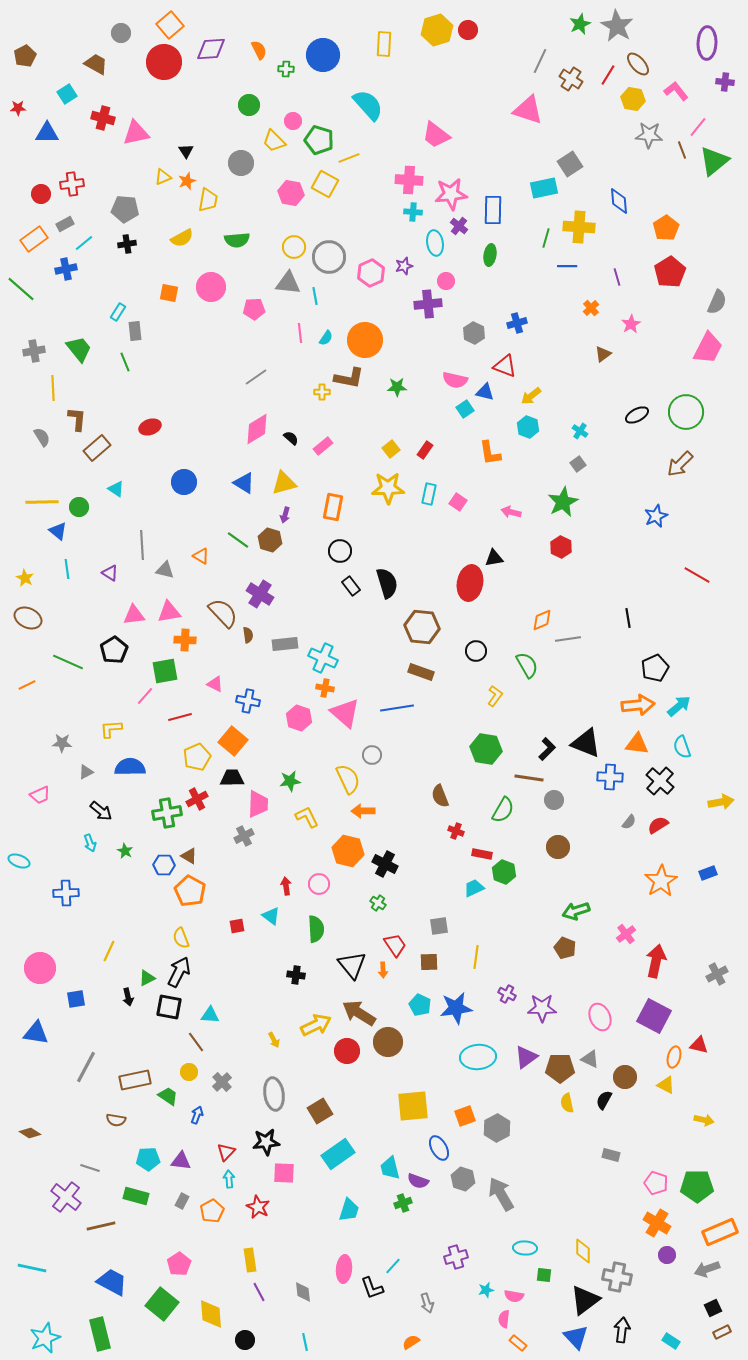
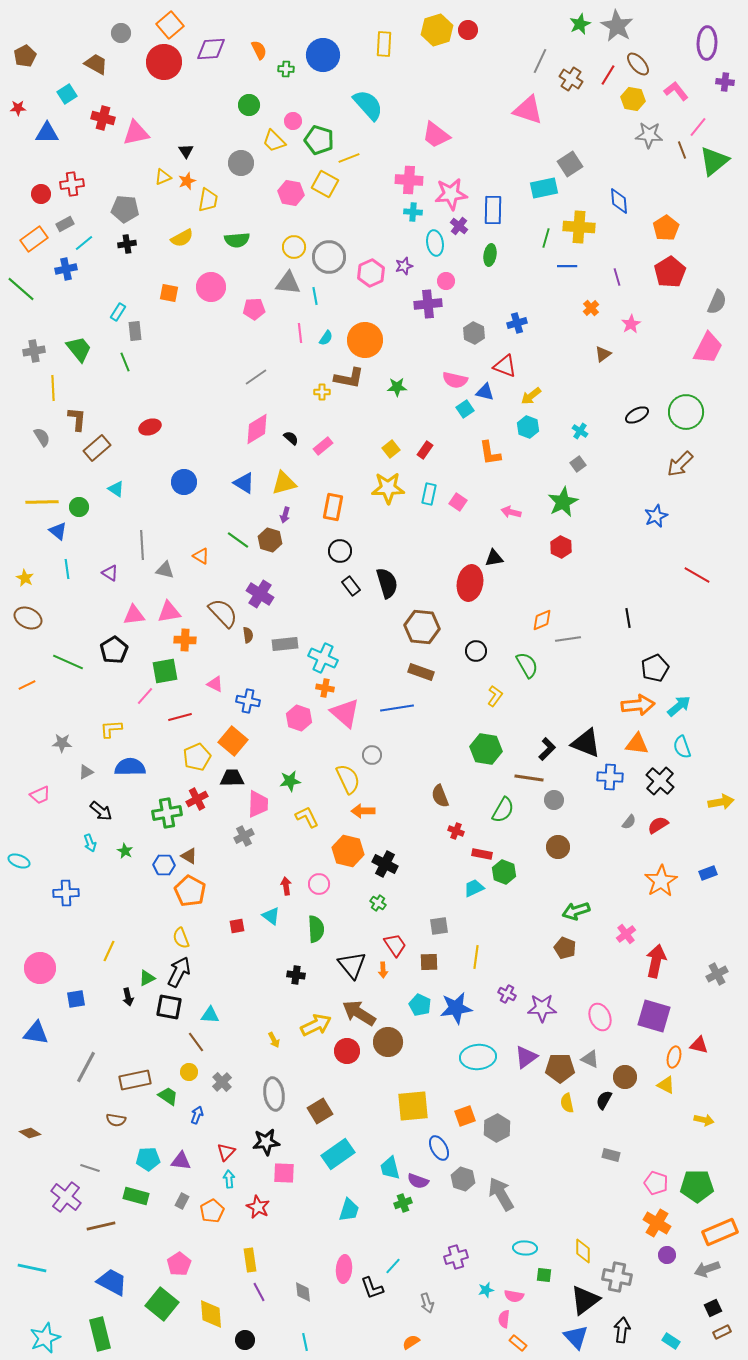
purple square at (654, 1016): rotated 12 degrees counterclockwise
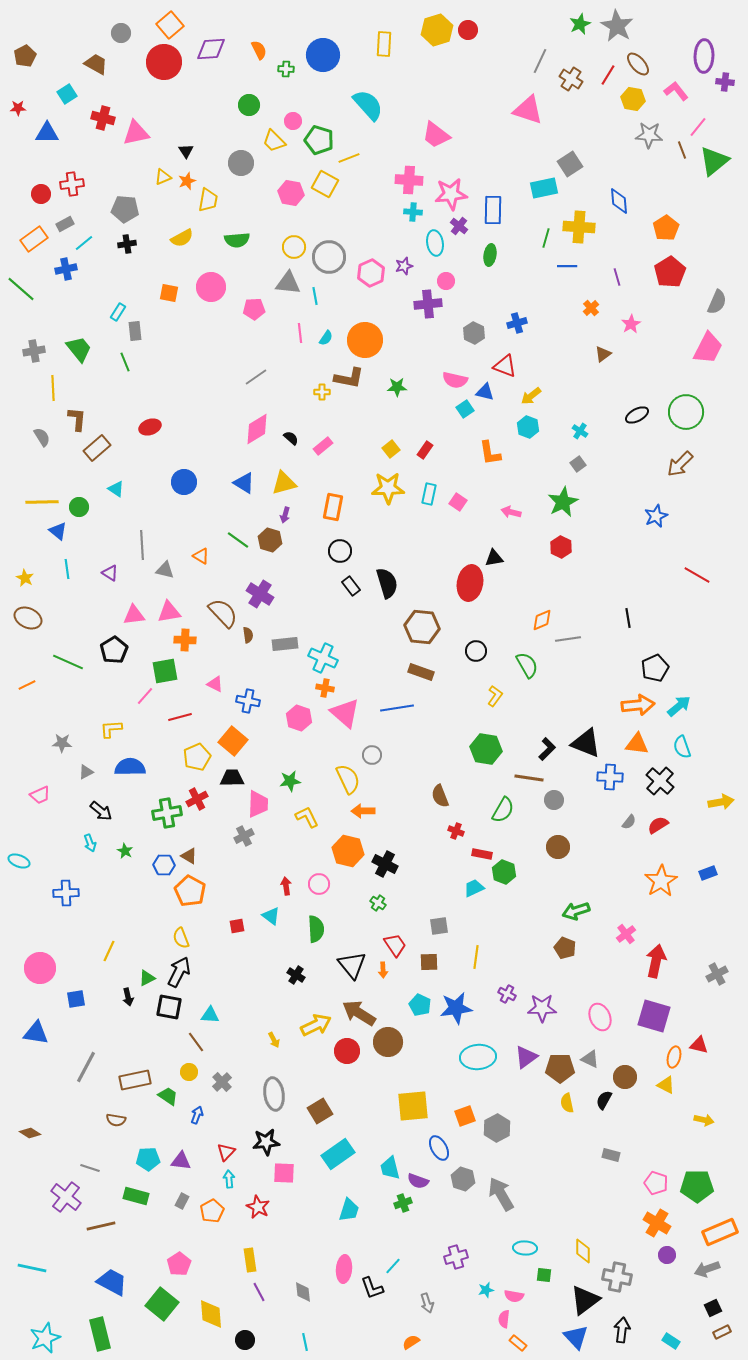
purple ellipse at (707, 43): moved 3 px left, 13 px down
black cross at (296, 975): rotated 24 degrees clockwise
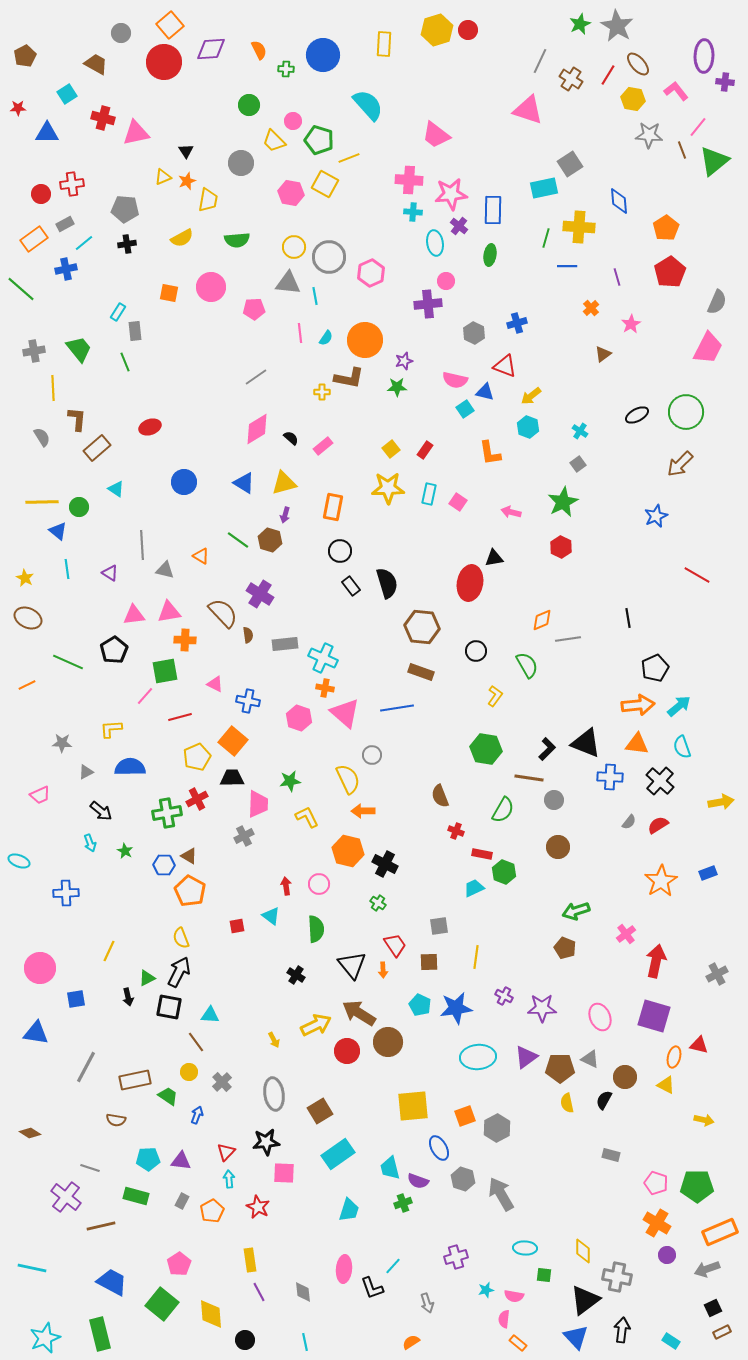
purple star at (404, 266): moved 95 px down
purple cross at (507, 994): moved 3 px left, 2 px down
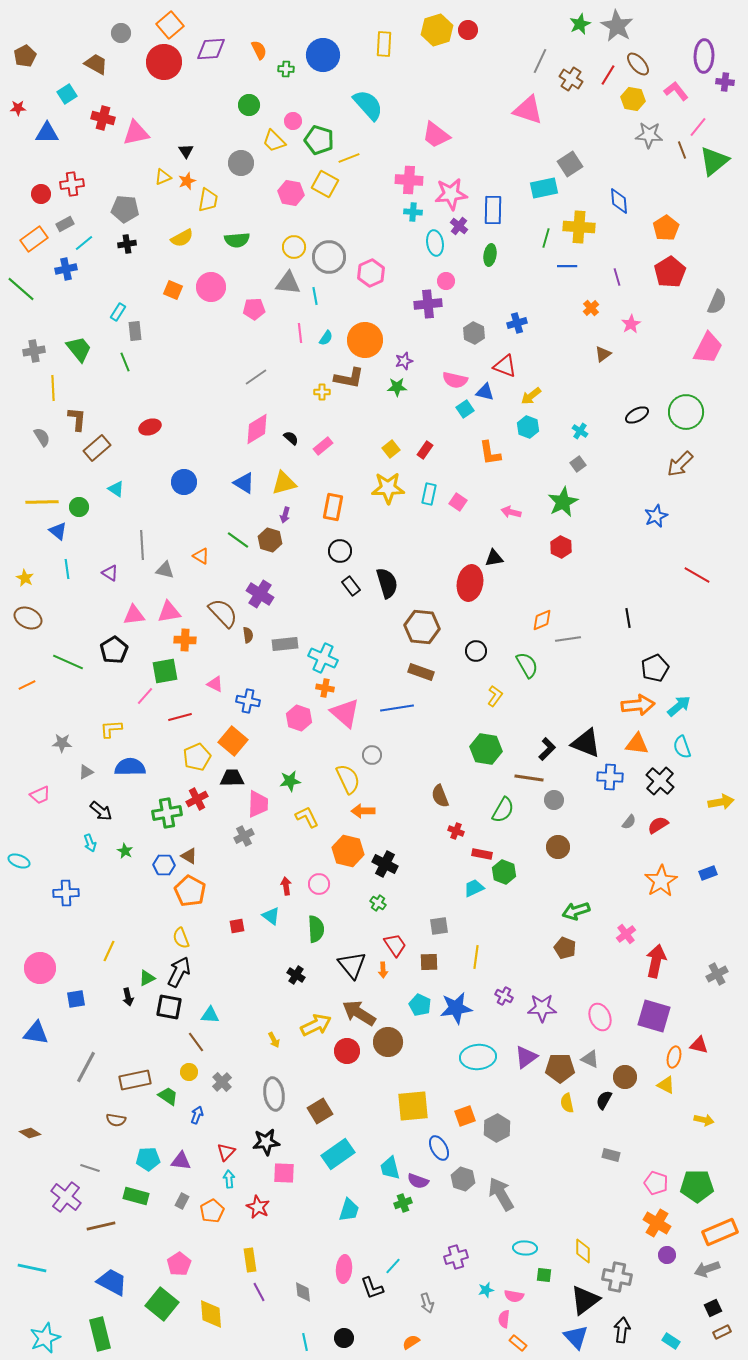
orange square at (169, 293): moved 4 px right, 3 px up; rotated 12 degrees clockwise
black circle at (245, 1340): moved 99 px right, 2 px up
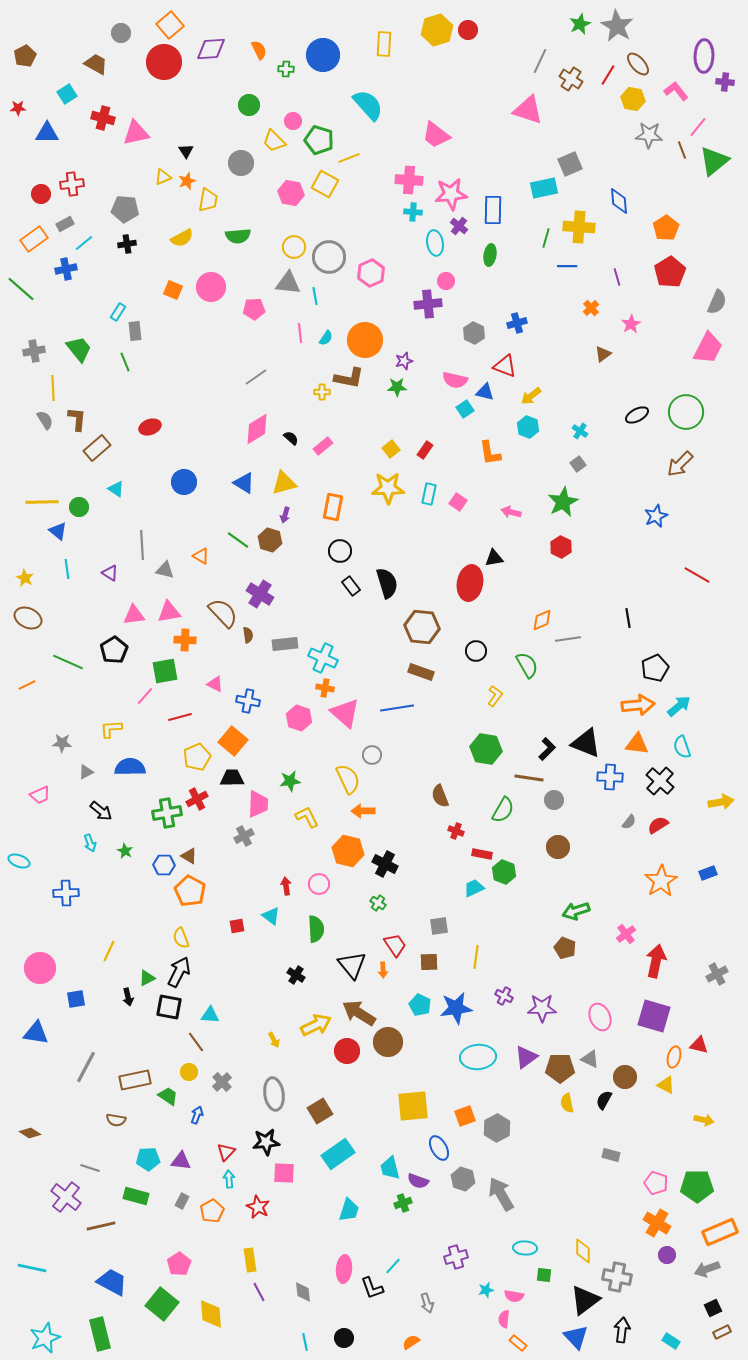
gray square at (570, 164): rotated 10 degrees clockwise
green semicircle at (237, 240): moved 1 px right, 4 px up
gray semicircle at (42, 437): moved 3 px right, 17 px up
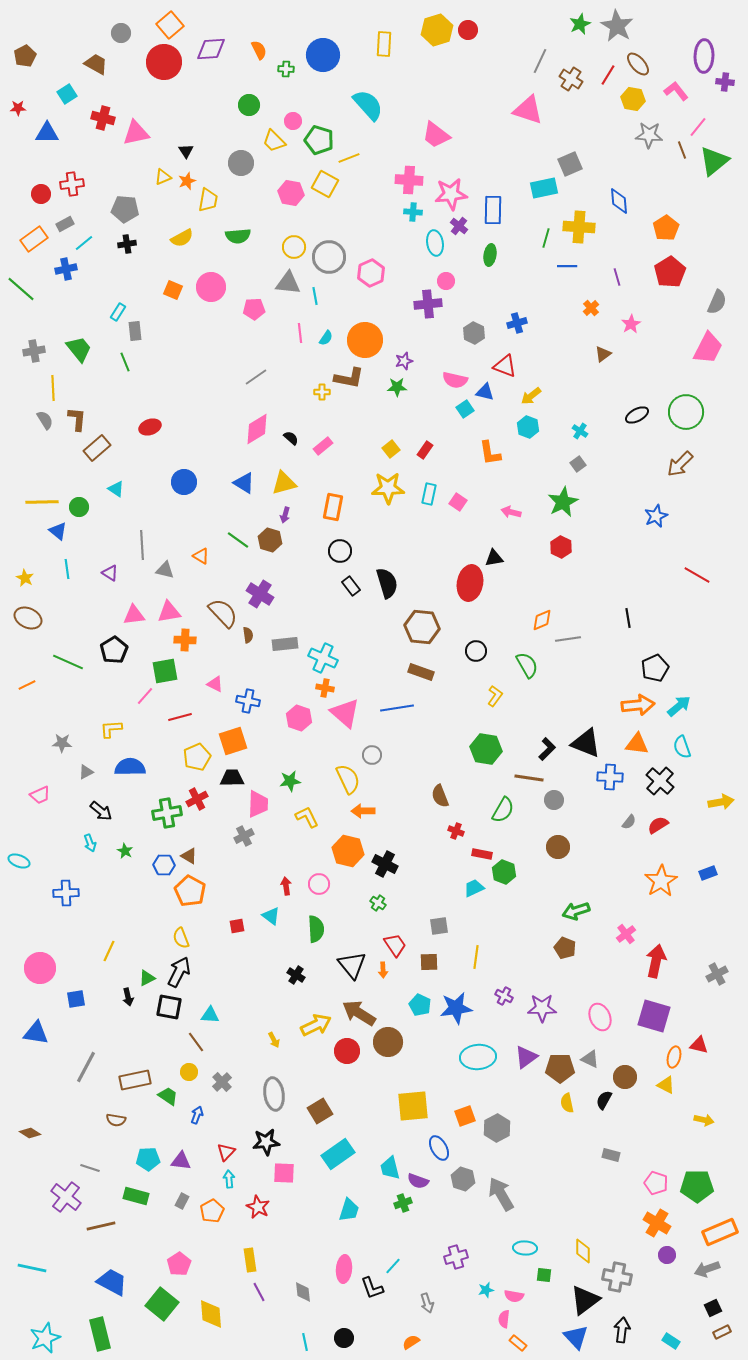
orange square at (233, 741): rotated 32 degrees clockwise
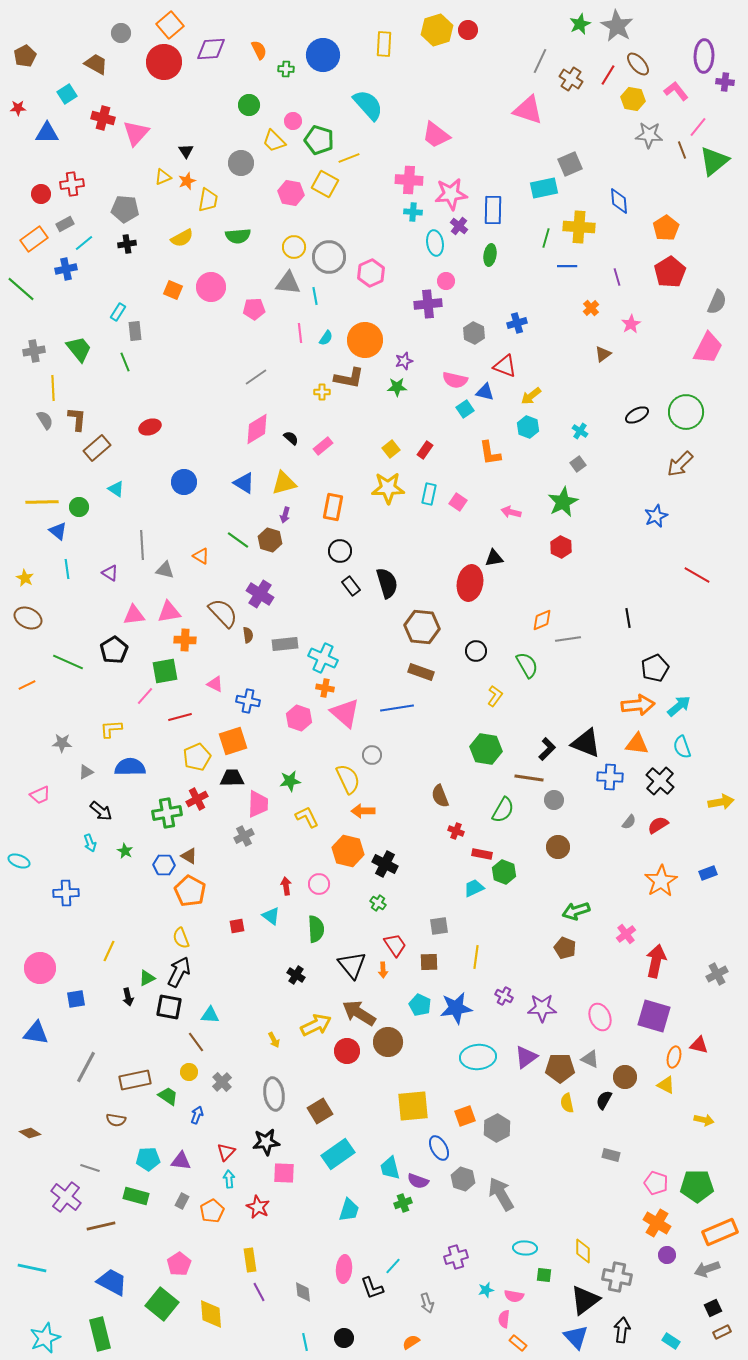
pink triangle at (136, 133): rotated 36 degrees counterclockwise
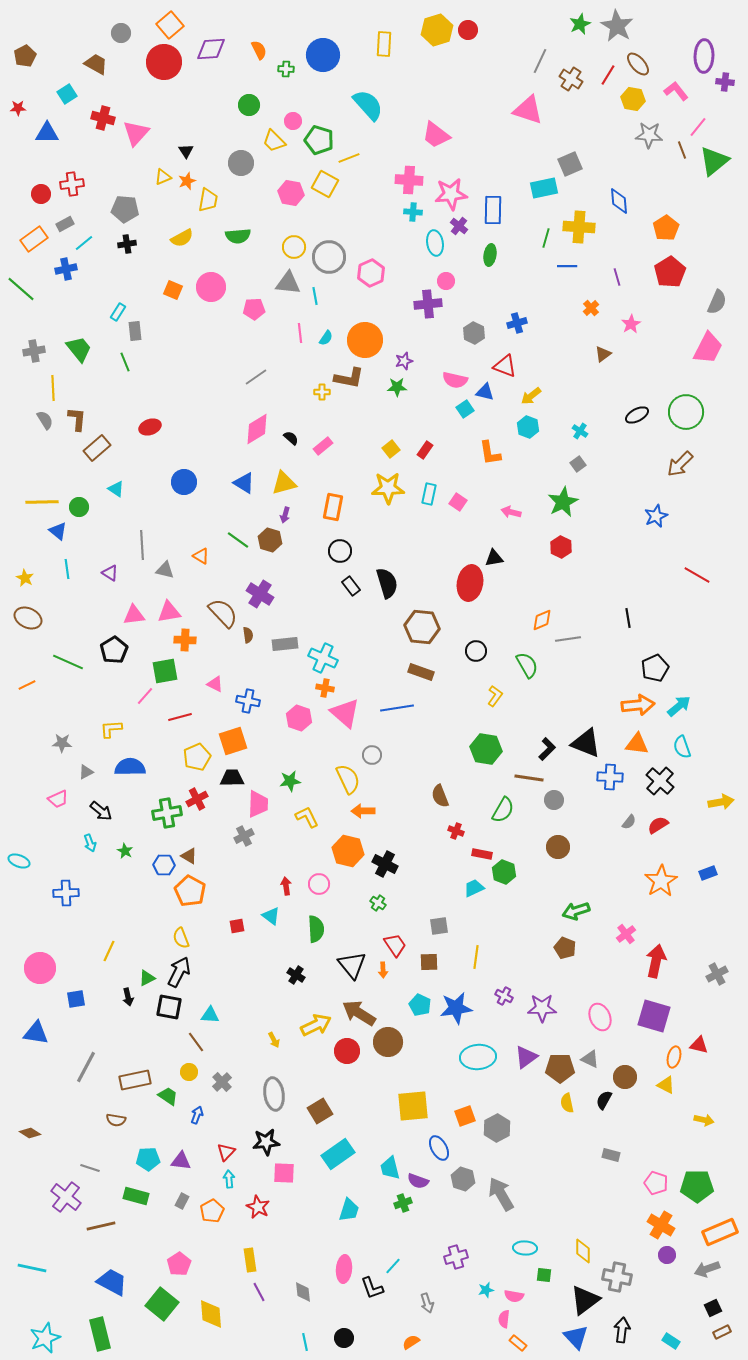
pink trapezoid at (40, 795): moved 18 px right, 4 px down
orange cross at (657, 1223): moved 4 px right, 2 px down
